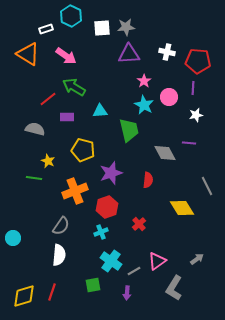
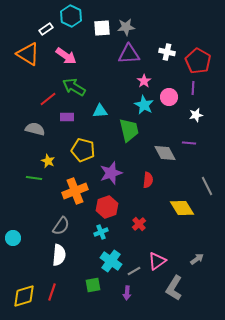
white rectangle at (46, 29): rotated 16 degrees counterclockwise
red pentagon at (198, 61): rotated 25 degrees clockwise
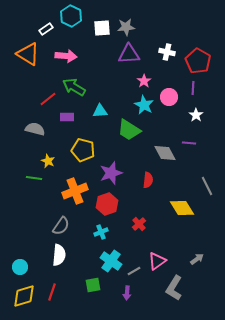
pink arrow at (66, 56): rotated 30 degrees counterclockwise
white star at (196, 115): rotated 24 degrees counterclockwise
green trapezoid at (129, 130): rotated 135 degrees clockwise
red hexagon at (107, 207): moved 3 px up
cyan circle at (13, 238): moved 7 px right, 29 px down
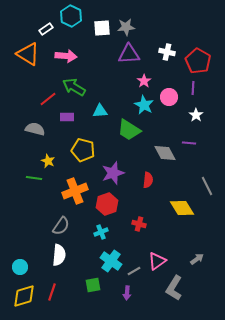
purple star at (111, 173): moved 2 px right
red cross at (139, 224): rotated 32 degrees counterclockwise
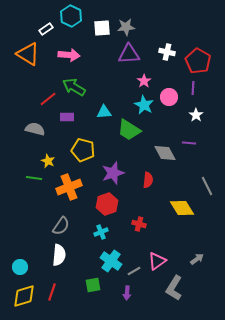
pink arrow at (66, 56): moved 3 px right, 1 px up
cyan triangle at (100, 111): moved 4 px right, 1 px down
orange cross at (75, 191): moved 6 px left, 4 px up
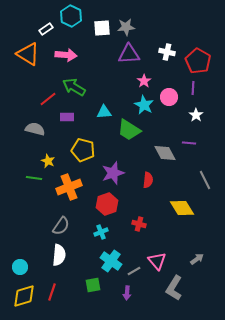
pink arrow at (69, 55): moved 3 px left
gray line at (207, 186): moved 2 px left, 6 px up
pink triangle at (157, 261): rotated 36 degrees counterclockwise
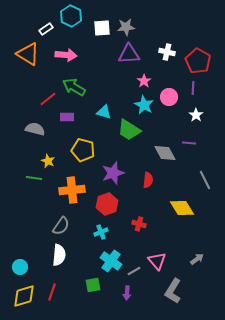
cyan triangle at (104, 112): rotated 21 degrees clockwise
orange cross at (69, 187): moved 3 px right, 3 px down; rotated 15 degrees clockwise
gray L-shape at (174, 288): moved 1 px left, 3 px down
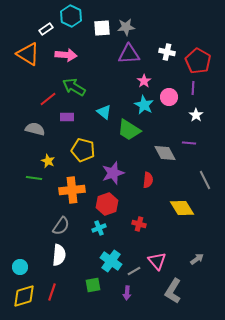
cyan triangle at (104, 112): rotated 21 degrees clockwise
cyan cross at (101, 232): moved 2 px left, 4 px up
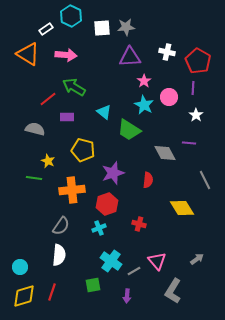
purple triangle at (129, 54): moved 1 px right, 3 px down
purple arrow at (127, 293): moved 3 px down
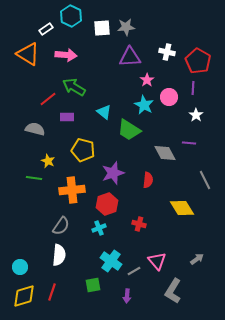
pink star at (144, 81): moved 3 px right, 1 px up
